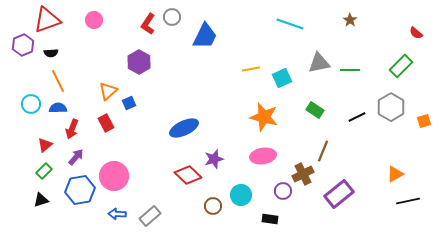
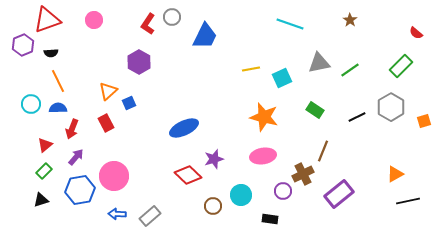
green line at (350, 70): rotated 36 degrees counterclockwise
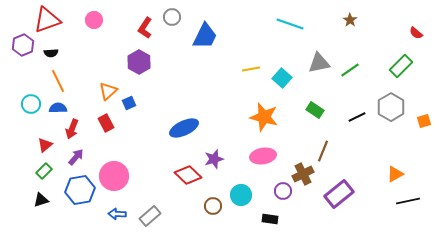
red L-shape at (148, 24): moved 3 px left, 4 px down
cyan square at (282, 78): rotated 24 degrees counterclockwise
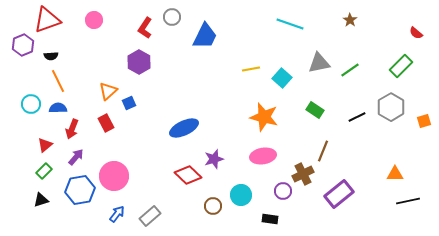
black semicircle at (51, 53): moved 3 px down
orange triangle at (395, 174): rotated 30 degrees clockwise
blue arrow at (117, 214): rotated 126 degrees clockwise
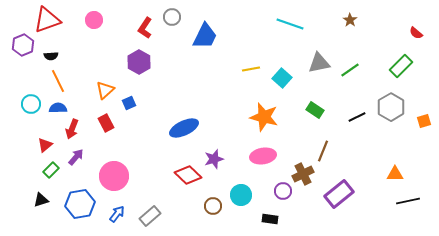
orange triangle at (108, 91): moved 3 px left, 1 px up
green rectangle at (44, 171): moved 7 px right, 1 px up
blue hexagon at (80, 190): moved 14 px down
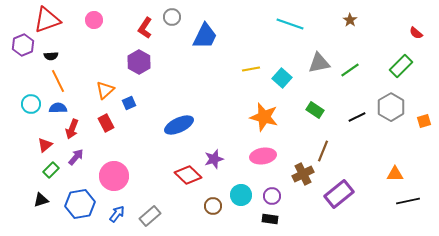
blue ellipse at (184, 128): moved 5 px left, 3 px up
purple circle at (283, 191): moved 11 px left, 5 px down
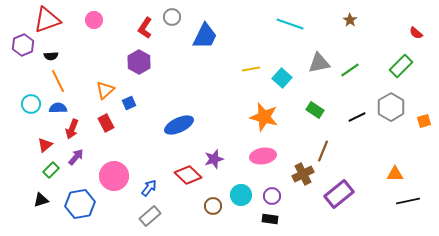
blue arrow at (117, 214): moved 32 px right, 26 px up
